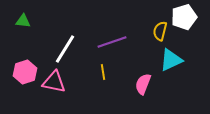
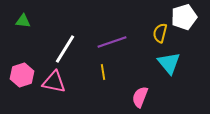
yellow semicircle: moved 2 px down
cyan triangle: moved 2 px left, 3 px down; rotated 45 degrees counterclockwise
pink hexagon: moved 3 px left, 3 px down
pink semicircle: moved 3 px left, 13 px down
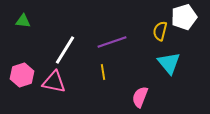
yellow semicircle: moved 2 px up
white line: moved 1 px down
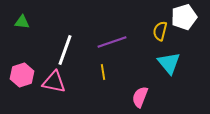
green triangle: moved 1 px left, 1 px down
white line: rotated 12 degrees counterclockwise
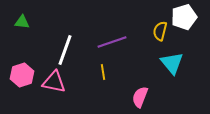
cyan triangle: moved 3 px right
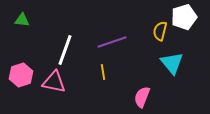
green triangle: moved 2 px up
pink hexagon: moved 1 px left
pink semicircle: moved 2 px right
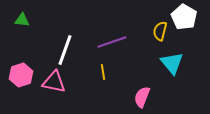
white pentagon: rotated 25 degrees counterclockwise
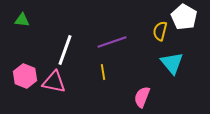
pink hexagon: moved 4 px right, 1 px down; rotated 20 degrees counterclockwise
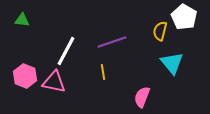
white line: moved 1 px right, 1 px down; rotated 8 degrees clockwise
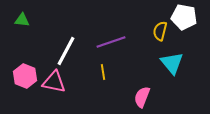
white pentagon: rotated 20 degrees counterclockwise
purple line: moved 1 px left
